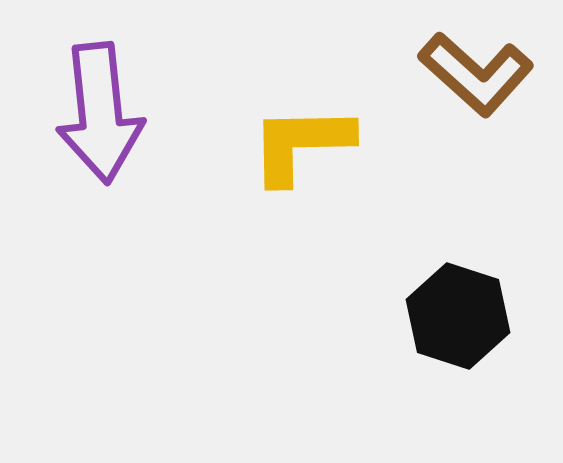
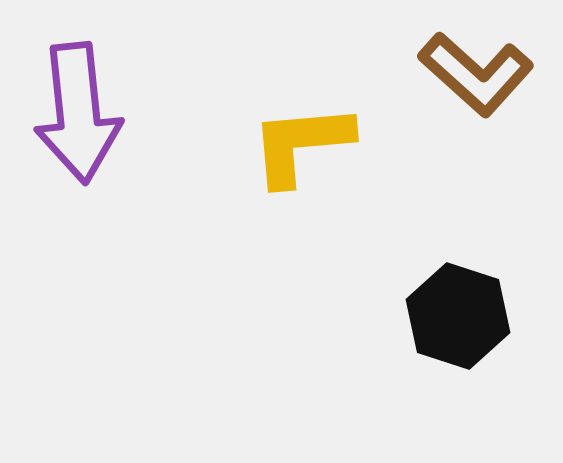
purple arrow: moved 22 px left
yellow L-shape: rotated 4 degrees counterclockwise
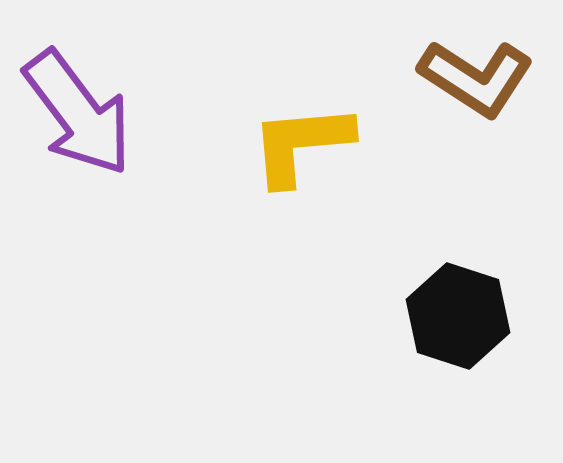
brown L-shape: moved 4 px down; rotated 9 degrees counterclockwise
purple arrow: rotated 31 degrees counterclockwise
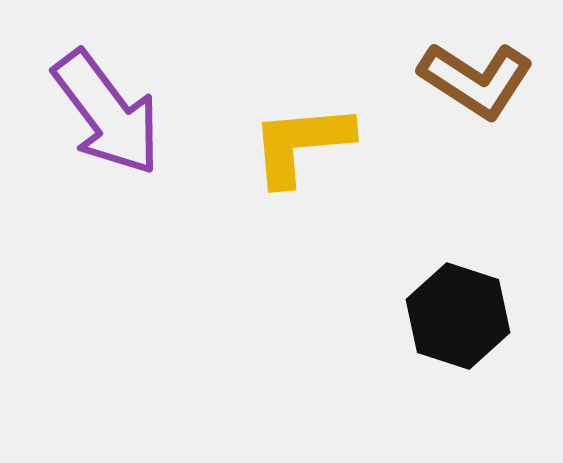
brown L-shape: moved 2 px down
purple arrow: moved 29 px right
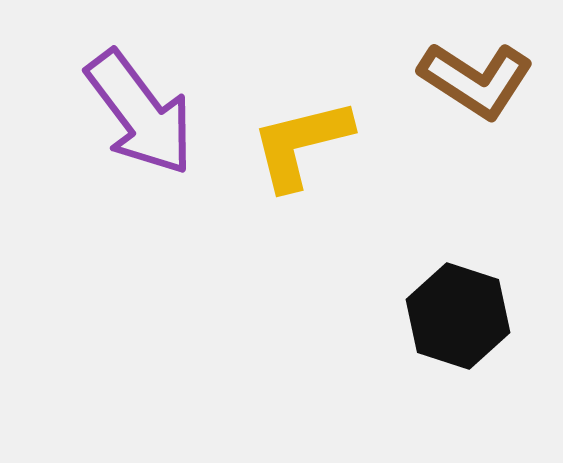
purple arrow: moved 33 px right
yellow L-shape: rotated 9 degrees counterclockwise
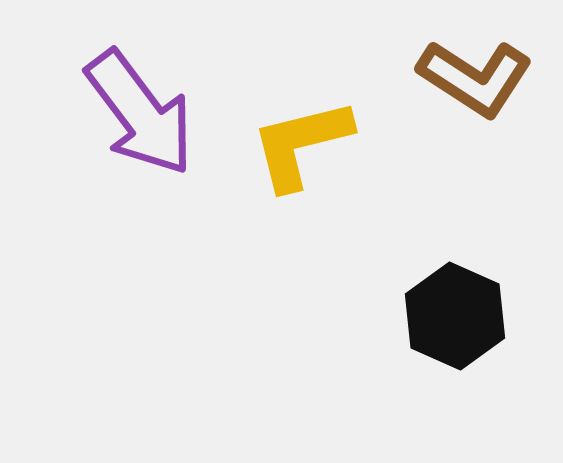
brown L-shape: moved 1 px left, 2 px up
black hexagon: moved 3 px left; rotated 6 degrees clockwise
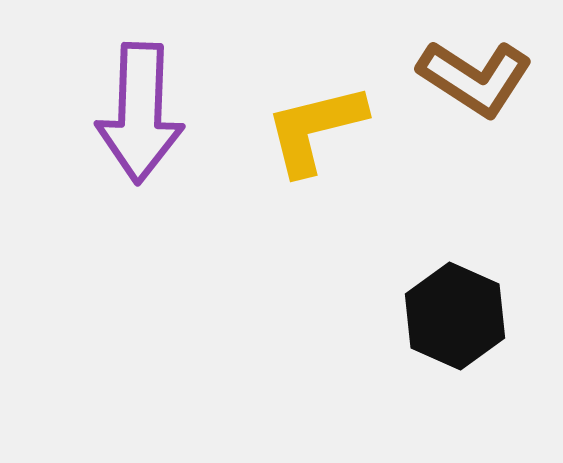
purple arrow: rotated 39 degrees clockwise
yellow L-shape: moved 14 px right, 15 px up
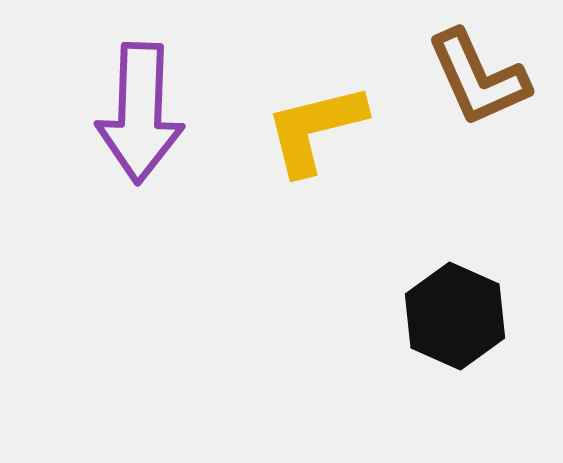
brown L-shape: moved 3 px right; rotated 33 degrees clockwise
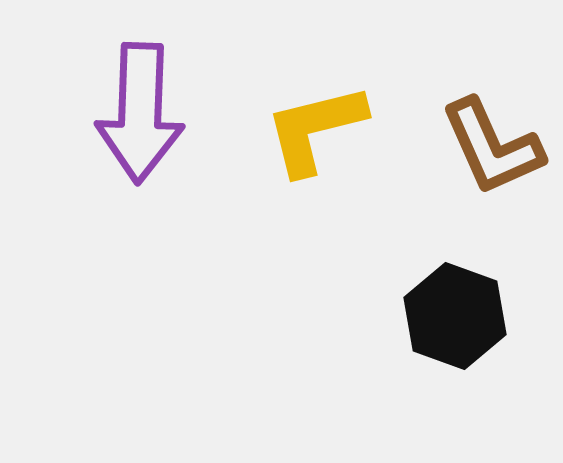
brown L-shape: moved 14 px right, 69 px down
black hexagon: rotated 4 degrees counterclockwise
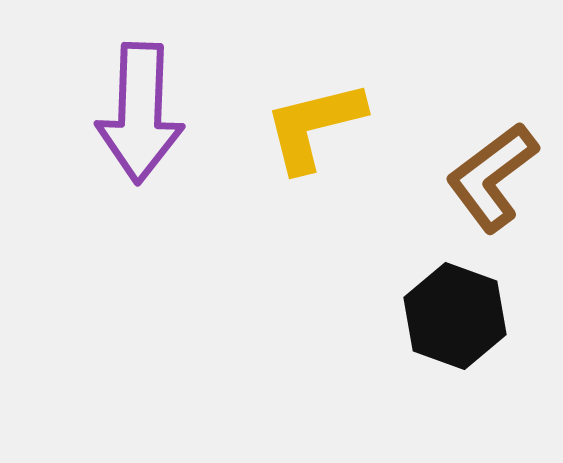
yellow L-shape: moved 1 px left, 3 px up
brown L-shape: moved 30 px down; rotated 77 degrees clockwise
